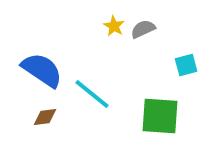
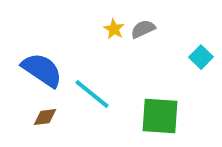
yellow star: moved 3 px down
cyan square: moved 15 px right, 8 px up; rotated 30 degrees counterclockwise
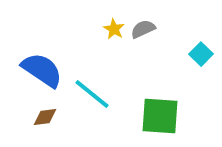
cyan square: moved 3 px up
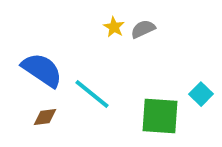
yellow star: moved 2 px up
cyan square: moved 40 px down
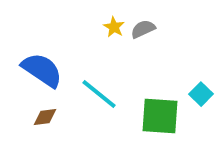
cyan line: moved 7 px right
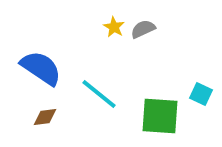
blue semicircle: moved 1 px left, 2 px up
cyan square: rotated 20 degrees counterclockwise
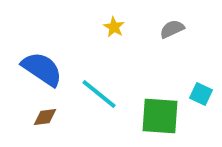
gray semicircle: moved 29 px right
blue semicircle: moved 1 px right, 1 px down
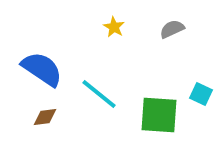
green square: moved 1 px left, 1 px up
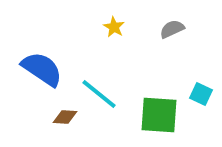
brown diamond: moved 20 px right; rotated 10 degrees clockwise
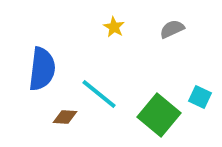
blue semicircle: rotated 63 degrees clockwise
cyan square: moved 1 px left, 3 px down
green square: rotated 36 degrees clockwise
